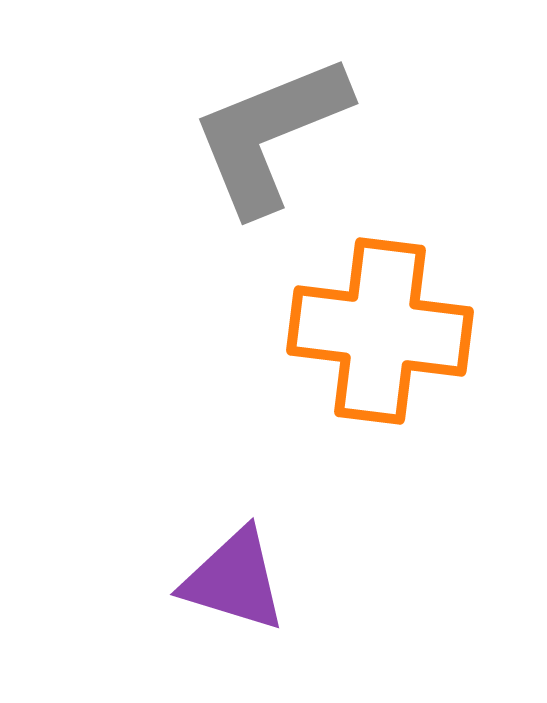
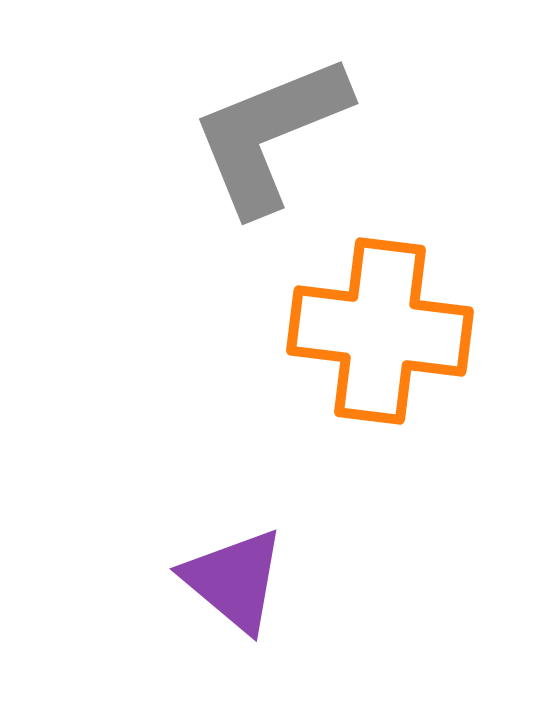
purple triangle: rotated 23 degrees clockwise
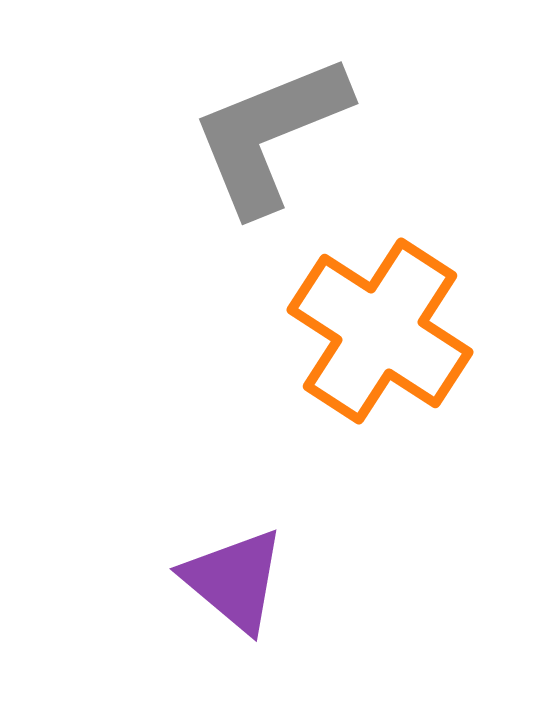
orange cross: rotated 26 degrees clockwise
